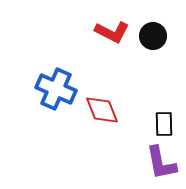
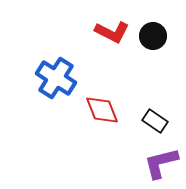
blue cross: moved 11 px up; rotated 9 degrees clockwise
black rectangle: moved 9 px left, 3 px up; rotated 55 degrees counterclockwise
purple L-shape: rotated 87 degrees clockwise
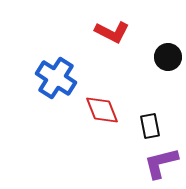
black circle: moved 15 px right, 21 px down
black rectangle: moved 5 px left, 5 px down; rotated 45 degrees clockwise
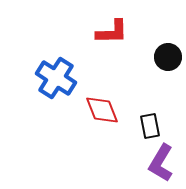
red L-shape: rotated 28 degrees counterclockwise
purple L-shape: rotated 45 degrees counterclockwise
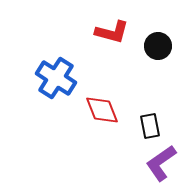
red L-shape: rotated 16 degrees clockwise
black circle: moved 10 px left, 11 px up
purple L-shape: rotated 24 degrees clockwise
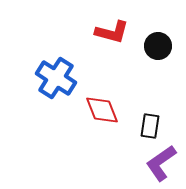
black rectangle: rotated 20 degrees clockwise
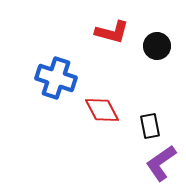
black circle: moved 1 px left
blue cross: rotated 15 degrees counterclockwise
red diamond: rotated 6 degrees counterclockwise
black rectangle: rotated 20 degrees counterclockwise
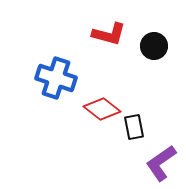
red L-shape: moved 3 px left, 2 px down
black circle: moved 3 px left
red diamond: moved 1 px up; rotated 24 degrees counterclockwise
black rectangle: moved 16 px left, 1 px down
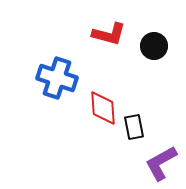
blue cross: moved 1 px right
red diamond: moved 1 px right, 1 px up; rotated 48 degrees clockwise
purple L-shape: rotated 6 degrees clockwise
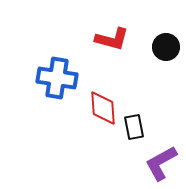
red L-shape: moved 3 px right, 5 px down
black circle: moved 12 px right, 1 px down
blue cross: rotated 9 degrees counterclockwise
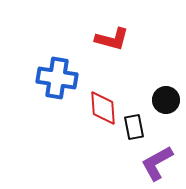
black circle: moved 53 px down
purple L-shape: moved 4 px left
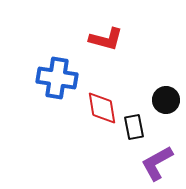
red L-shape: moved 6 px left
red diamond: moved 1 px left; rotated 6 degrees counterclockwise
